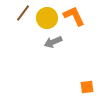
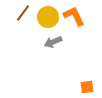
yellow circle: moved 1 px right, 1 px up
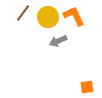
gray arrow: moved 5 px right, 1 px up
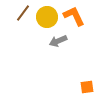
yellow circle: moved 1 px left
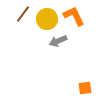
brown line: moved 1 px down
yellow circle: moved 2 px down
orange square: moved 2 px left, 1 px down
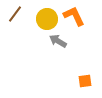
brown line: moved 8 px left
gray arrow: rotated 54 degrees clockwise
orange square: moved 7 px up
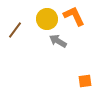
brown line: moved 16 px down
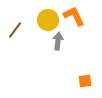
yellow circle: moved 1 px right, 1 px down
gray arrow: rotated 66 degrees clockwise
